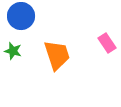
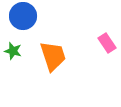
blue circle: moved 2 px right
orange trapezoid: moved 4 px left, 1 px down
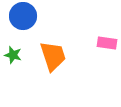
pink rectangle: rotated 48 degrees counterclockwise
green star: moved 4 px down
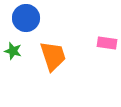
blue circle: moved 3 px right, 2 px down
green star: moved 4 px up
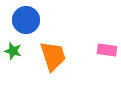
blue circle: moved 2 px down
pink rectangle: moved 7 px down
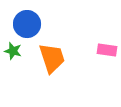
blue circle: moved 1 px right, 4 px down
orange trapezoid: moved 1 px left, 2 px down
